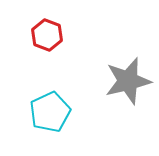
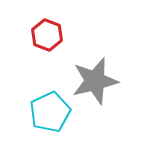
gray star: moved 33 px left
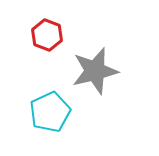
gray star: moved 10 px up
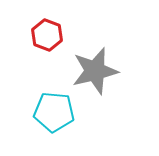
cyan pentagon: moved 4 px right; rotated 30 degrees clockwise
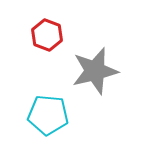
cyan pentagon: moved 6 px left, 3 px down
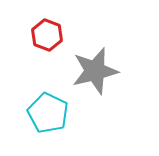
cyan pentagon: moved 2 px up; rotated 21 degrees clockwise
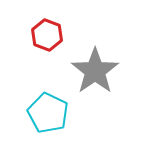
gray star: rotated 21 degrees counterclockwise
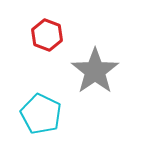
cyan pentagon: moved 7 px left, 1 px down
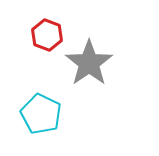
gray star: moved 6 px left, 8 px up
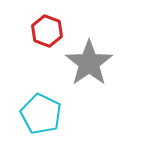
red hexagon: moved 4 px up
